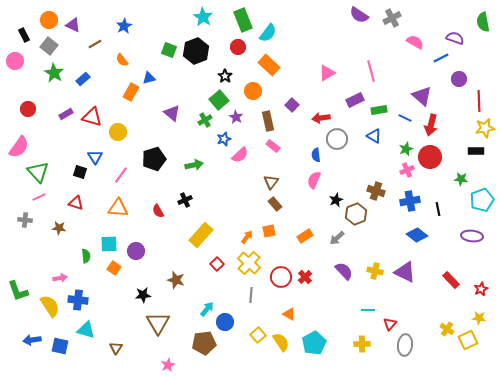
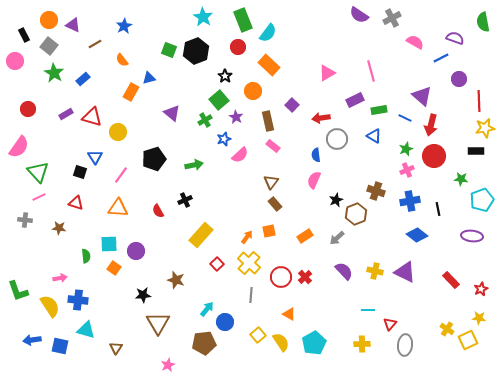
red circle at (430, 157): moved 4 px right, 1 px up
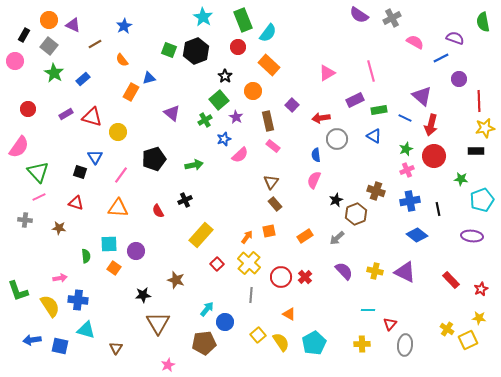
black rectangle at (24, 35): rotated 56 degrees clockwise
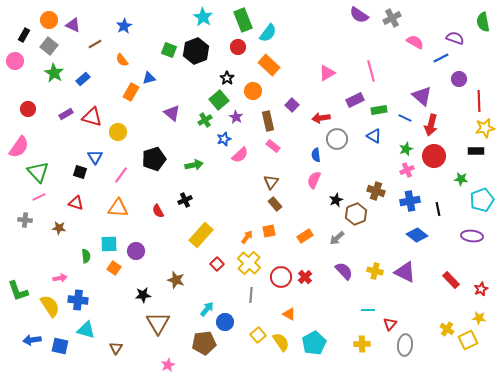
black star at (225, 76): moved 2 px right, 2 px down
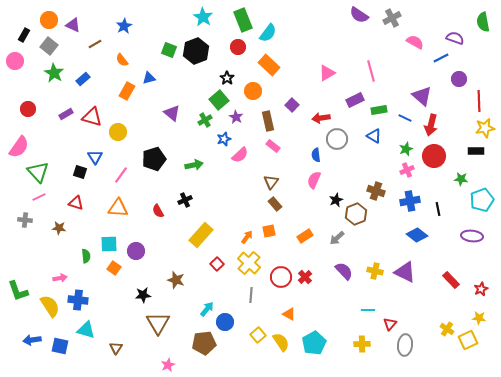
orange rectangle at (131, 92): moved 4 px left, 1 px up
